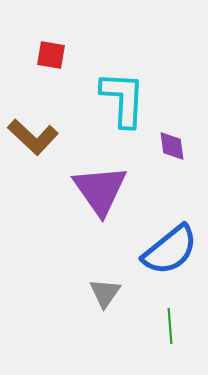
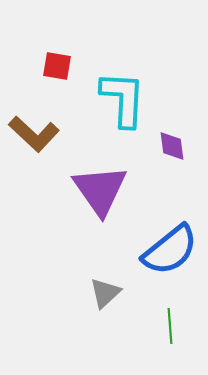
red square: moved 6 px right, 11 px down
brown L-shape: moved 1 px right, 3 px up
gray triangle: rotated 12 degrees clockwise
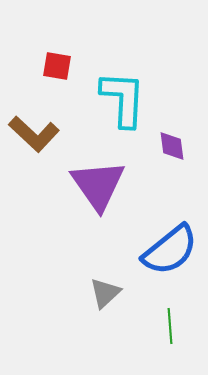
purple triangle: moved 2 px left, 5 px up
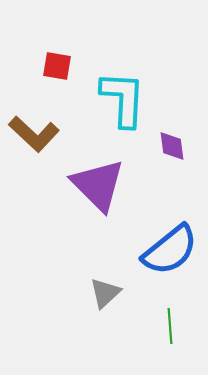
purple triangle: rotated 10 degrees counterclockwise
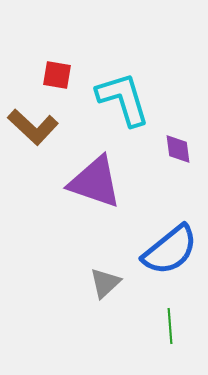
red square: moved 9 px down
cyan L-shape: rotated 20 degrees counterclockwise
brown L-shape: moved 1 px left, 7 px up
purple diamond: moved 6 px right, 3 px down
purple triangle: moved 3 px left, 3 px up; rotated 26 degrees counterclockwise
gray triangle: moved 10 px up
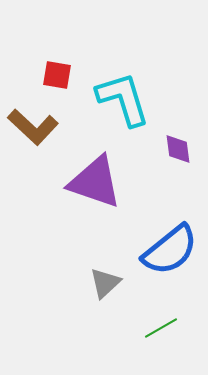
green line: moved 9 px left, 2 px down; rotated 64 degrees clockwise
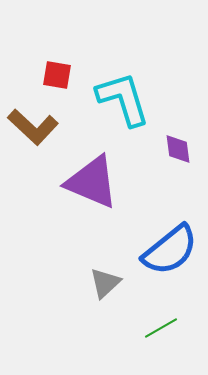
purple triangle: moved 3 px left; rotated 4 degrees clockwise
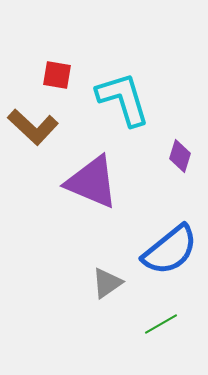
purple diamond: moved 2 px right, 7 px down; rotated 24 degrees clockwise
gray triangle: moved 2 px right; rotated 8 degrees clockwise
green line: moved 4 px up
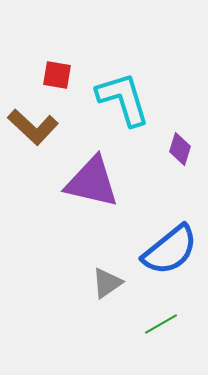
purple diamond: moved 7 px up
purple triangle: rotated 10 degrees counterclockwise
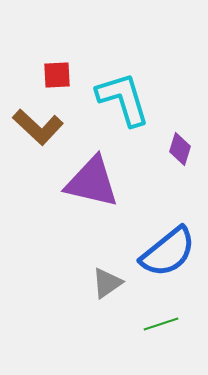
red square: rotated 12 degrees counterclockwise
brown L-shape: moved 5 px right
blue semicircle: moved 2 px left, 2 px down
green line: rotated 12 degrees clockwise
